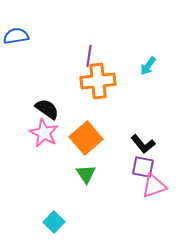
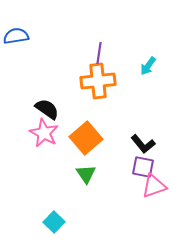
purple line: moved 10 px right, 3 px up
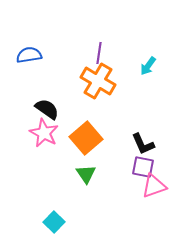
blue semicircle: moved 13 px right, 19 px down
orange cross: rotated 36 degrees clockwise
black L-shape: rotated 15 degrees clockwise
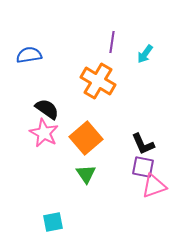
purple line: moved 13 px right, 11 px up
cyan arrow: moved 3 px left, 12 px up
cyan square: moved 1 px left; rotated 35 degrees clockwise
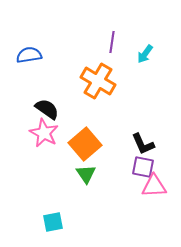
orange square: moved 1 px left, 6 px down
pink triangle: rotated 16 degrees clockwise
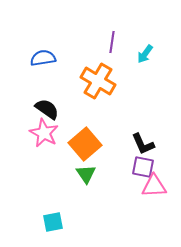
blue semicircle: moved 14 px right, 3 px down
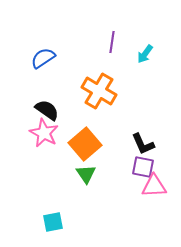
blue semicircle: rotated 25 degrees counterclockwise
orange cross: moved 1 px right, 10 px down
black semicircle: moved 1 px down
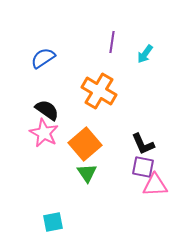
green triangle: moved 1 px right, 1 px up
pink triangle: moved 1 px right, 1 px up
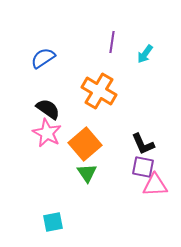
black semicircle: moved 1 px right, 1 px up
pink star: moved 3 px right
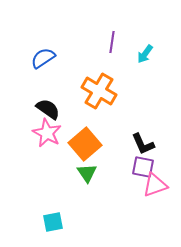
pink triangle: rotated 16 degrees counterclockwise
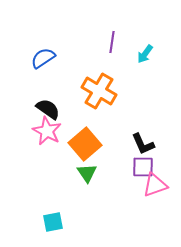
pink star: moved 2 px up
purple square: rotated 10 degrees counterclockwise
